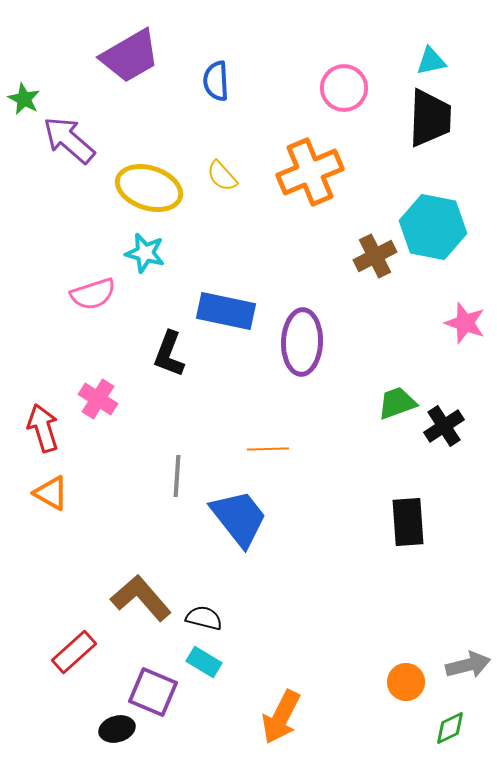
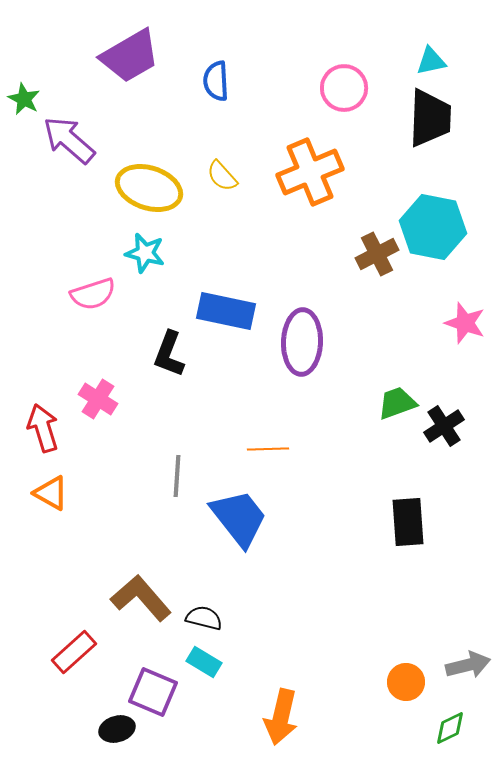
brown cross: moved 2 px right, 2 px up
orange arrow: rotated 14 degrees counterclockwise
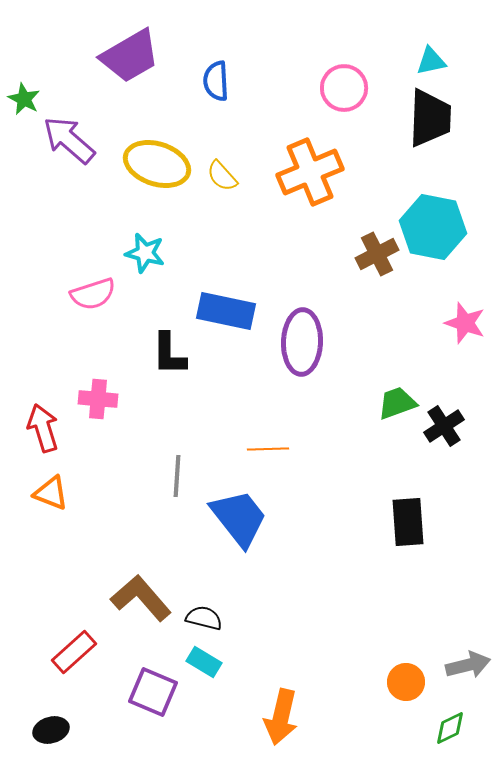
yellow ellipse: moved 8 px right, 24 px up
black L-shape: rotated 21 degrees counterclockwise
pink cross: rotated 27 degrees counterclockwise
orange triangle: rotated 9 degrees counterclockwise
black ellipse: moved 66 px left, 1 px down
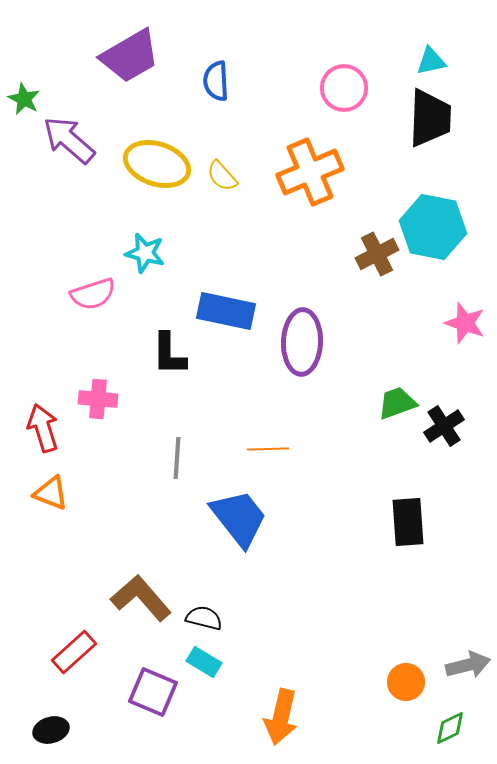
gray line: moved 18 px up
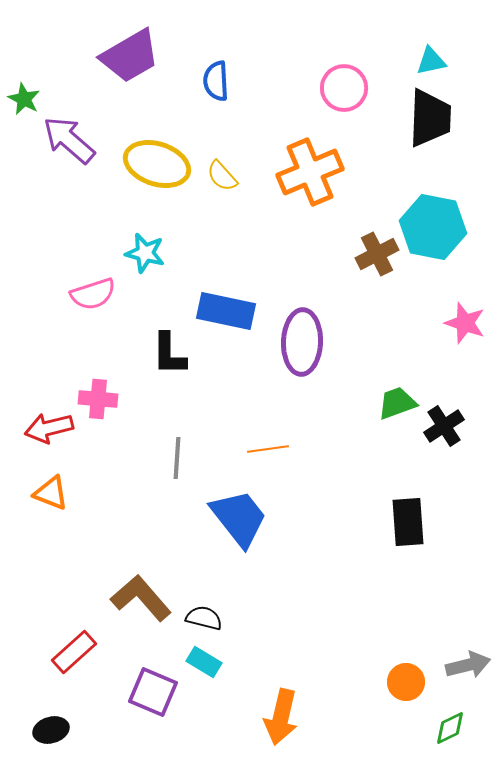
red arrow: moved 6 px right; rotated 87 degrees counterclockwise
orange line: rotated 6 degrees counterclockwise
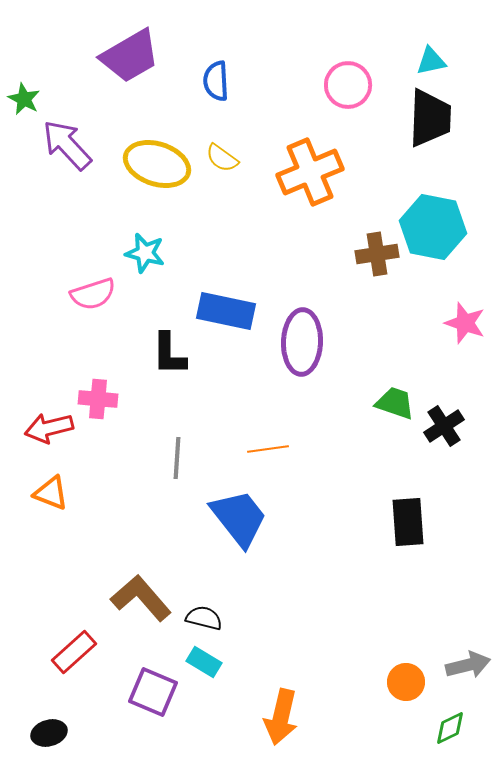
pink circle: moved 4 px right, 3 px up
purple arrow: moved 2 px left, 5 px down; rotated 6 degrees clockwise
yellow semicircle: moved 18 px up; rotated 12 degrees counterclockwise
brown cross: rotated 18 degrees clockwise
green trapezoid: moved 2 px left; rotated 39 degrees clockwise
black ellipse: moved 2 px left, 3 px down
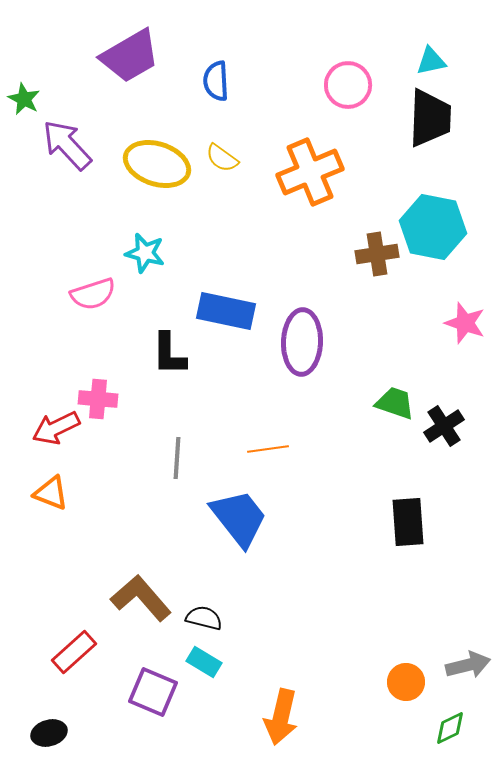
red arrow: moved 7 px right; rotated 12 degrees counterclockwise
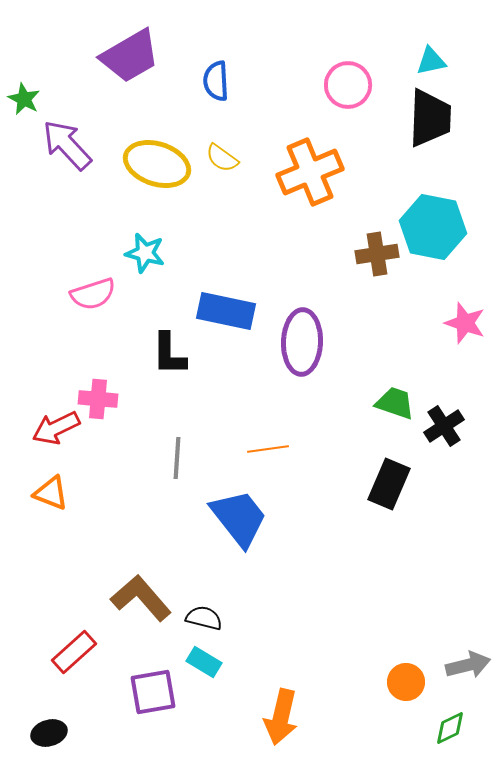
black rectangle: moved 19 px left, 38 px up; rotated 27 degrees clockwise
purple square: rotated 33 degrees counterclockwise
